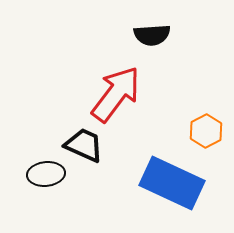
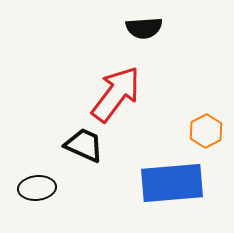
black semicircle: moved 8 px left, 7 px up
black ellipse: moved 9 px left, 14 px down
blue rectangle: rotated 30 degrees counterclockwise
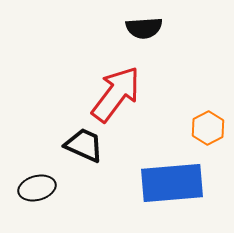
orange hexagon: moved 2 px right, 3 px up
black ellipse: rotated 9 degrees counterclockwise
